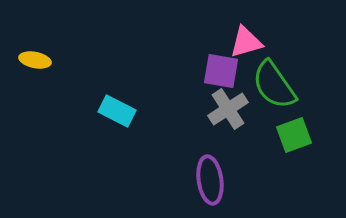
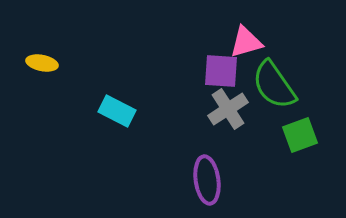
yellow ellipse: moved 7 px right, 3 px down
purple square: rotated 6 degrees counterclockwise
green square: moved 6 px right
purple ellipse: moved 3 px left
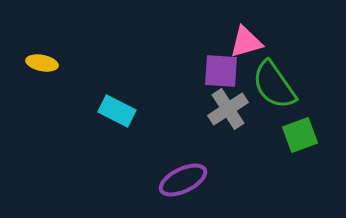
purple ellipse: moved 24 px left; rotated 72 degrees clockwise
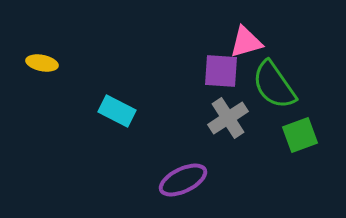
gray cross: moved 9 px down
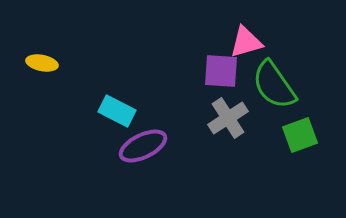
purple ellipse: moved 40 px left, 34 px up
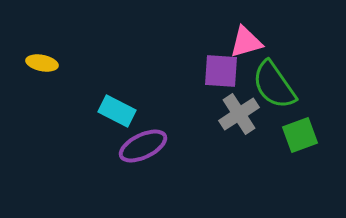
gray cross: moved 11 px right, 4 px up
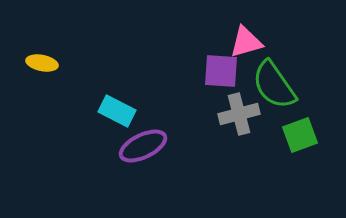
gray cross: rotated 18 degrees clockwise
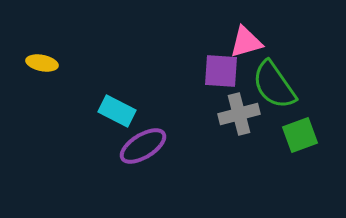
purple ellipse: rotated 6 degrees counterclockwise
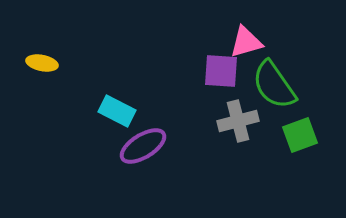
gray cross: moved 1 px left, 7 px down
